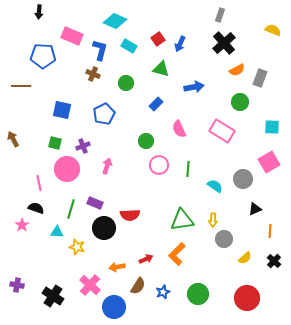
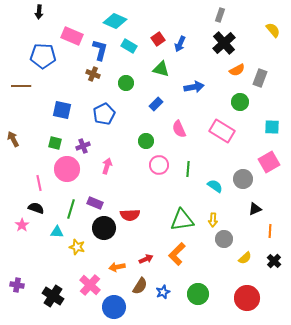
yellow semicircle at (273, 30): rotated 28 degrees clockwise
brown semicircle at (138, 286): moved 2 px right
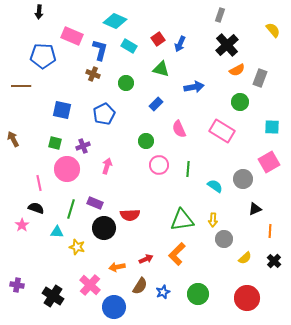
black cross at (224, 43): moved 3 px right, 2 px down
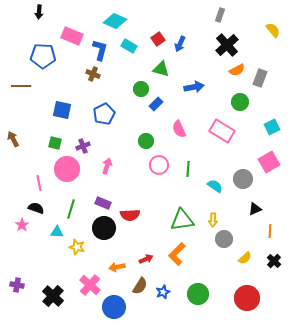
green circle at (126, 83): moved 15 px right, 6 px down
cyan square at (272, 127): rotated 28 degrees counterclockwise
purple rectangle at (95, 203): moved 8 px right
black cross at (53, 296): rotated 10 degrees clockwise
